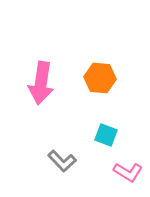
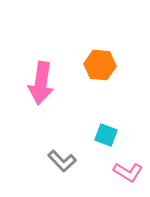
orange hexagon: moved 13 px up
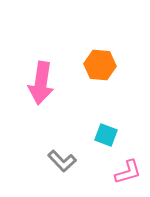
pink L-shape: rotated 48 degrees counterclockwise
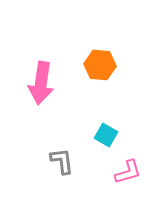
cyan square: rotated 10 degrees clockwise
gray L-shape: rotated 144 degrees counterclockwise
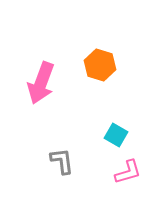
orange hexagon: rotated 12 degrees clockwise
pink arrow: rotated 12 degrees clockwise
cyan square: moved 10 px right
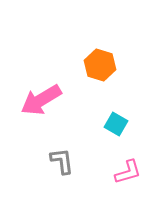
pink arrow: moved 17 px down; rotated 39 degrees clockwise
cyan square: moved 11 px up
